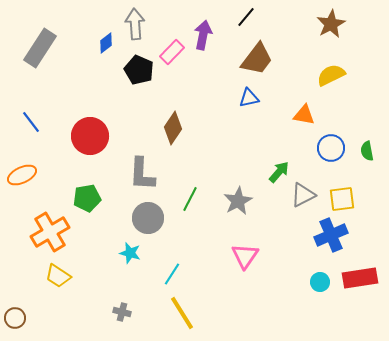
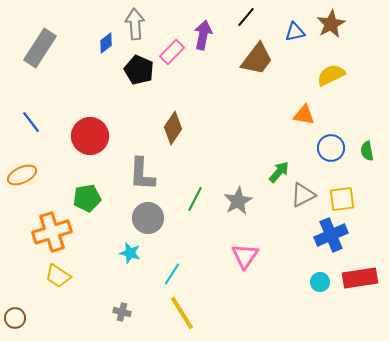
blue triangle: moved 46 px right, 66 px up
green line: moved 5 px right
orange cross: moved 2 px right; rotated 12 degrees clockwise
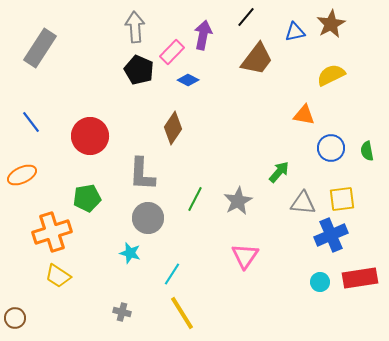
gray arrow: moved 3 px down
blue diamond: moved 82 px right, 37 px down; rotated 65 degrees clockwise
gray triangle: moved 8 px down; rotated 32 degrees clockwise
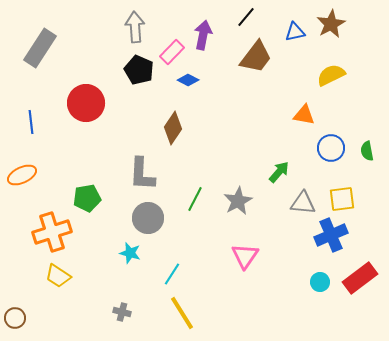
brown trapezoid: moved 1 px left, 2 px up
blue line: rotated 30 degrees clockwise
red circle: moved 4 px left, 33 px up
red rectangle: rotated 28 degrees counterclockwise
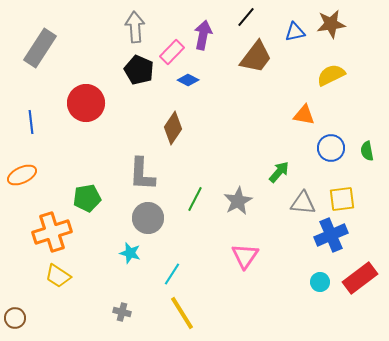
brown star: rotated 20 degrees clockwise
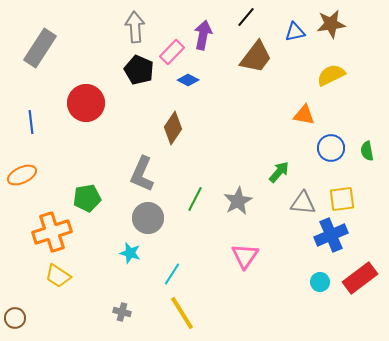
gray L-shape: rotated 21 degrees clockwise
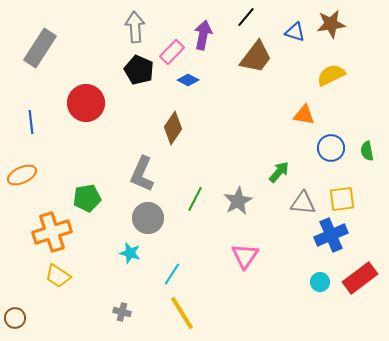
blue triangle: rotated 30 degrees clockwise
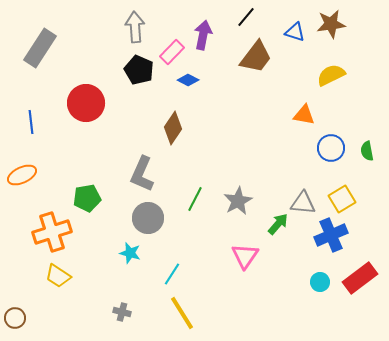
green arrow: moved 1 px left, 52 px down
yellow square: rotated 24 degrees counterclockwise
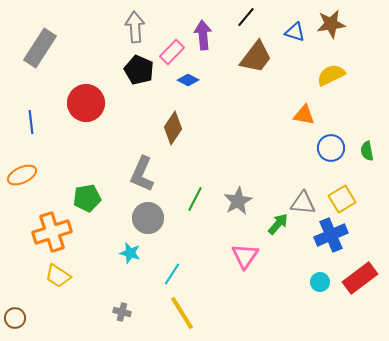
purple arrow: rotated 16 degrees counterclockwise
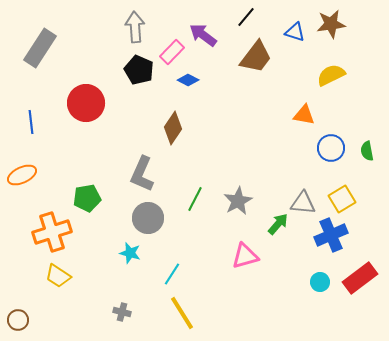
purple arrow: rotated 48 degrees counterclockwise
pink triangle: rotated 40 degrees clockwise
brown circle: moved 3 px right, 2 px down
